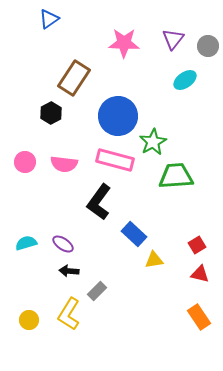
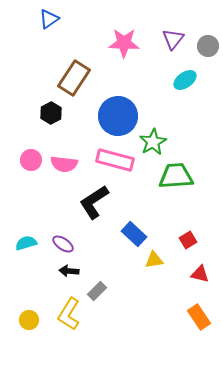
pink circle: moved 6 px right, 2 px up
black L-shape: moved 5 px left; rotated 21 degrees clockwise
red square: moved 9 px left, 5 px up
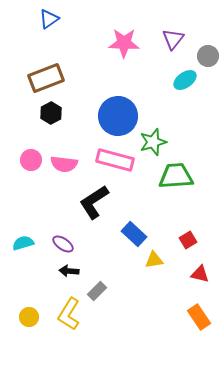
gray circle: moved 10 px down
brown rectangle: moved 28 px left; rotated 36 degrees clockwise
green star: rotated 12 degrees clockwise
cyan semicircle: moved 3 px left
yellow circle: moved 3 px up
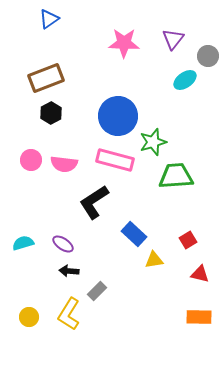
orange rectangle: rotated 55 degrees counterclockwise
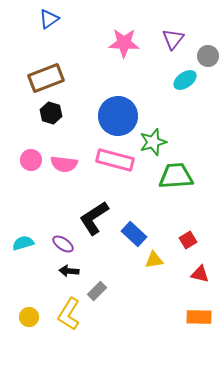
black hexagon: rotated 15 degrees counterclockwise
black L-shape: moved 16 px down
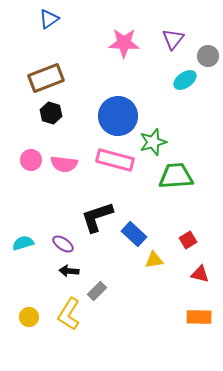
black L-shape: moved 3 px right, 1 px up; rotated 15 degrees clockwise
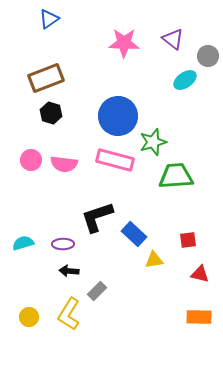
purple triangle: rotated 30 degrees counterclockwise
red square: rotated 24 degrees clockwise
purple ellipse: rotated 35 degrees counterclockwise
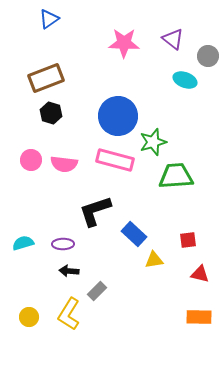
cyan ellipse: rotated 55 degrees clockwise
black L-shape: moved 2 px left, 6 px up
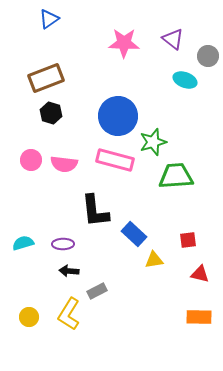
black L-shape: rotated 78 degrees counterclockwise
gray rectangle: rotated 18 degrees clockwise
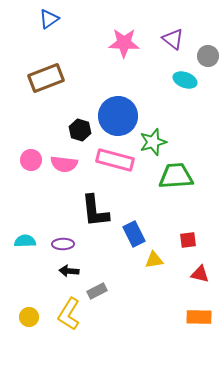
black hexagon: moved 29 px right, 17 px down
blue rectangle: rotated 20 degrees clockwise
cyan semicircle: moved 2 px right, 2 px up; rotated 15 degrees clockwise
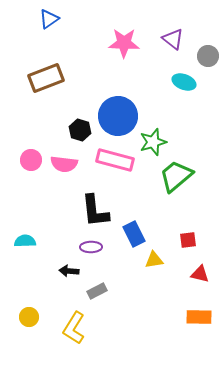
cyan ellipse: moved 1 px left, 2 px down
green trapezoid: rotated 36 degrees counterclockwise
purple ellipse: moved 28 px right, 3 px down
yellow L-shape: moved 5 px right, 14 px down
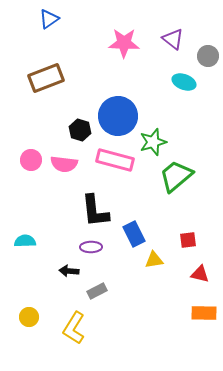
orange rectangle: moved 5 px right, 4 px up
